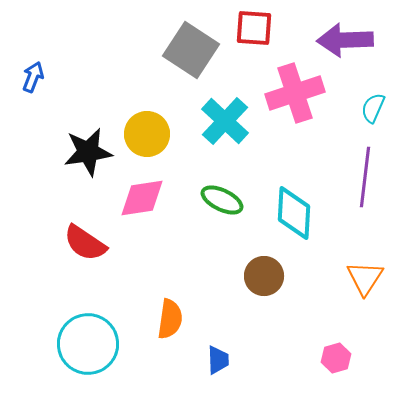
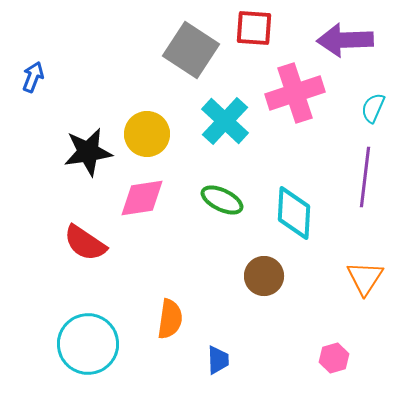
pink hexagon: moved 2 px left
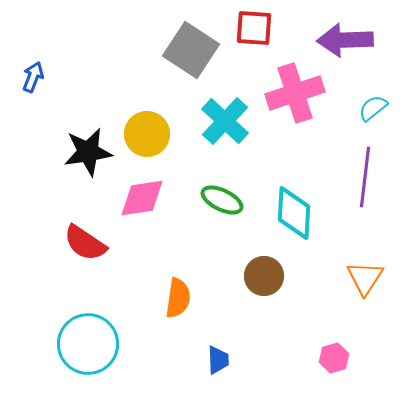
cyan semicircle: rotated 28 degrees clockwise
orange semicircle: moved 8 px right, 21 px up
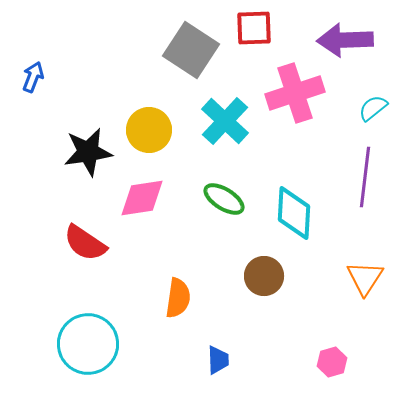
red square: rotated 6 degrees counterclockwise
yellow circle: moved 2 px right, 4 px up
green ellipse: moved 2 px right, 1 px up; rotated 6 degrees clockwise
pink hexagon: moved 2 px left, 4 px down
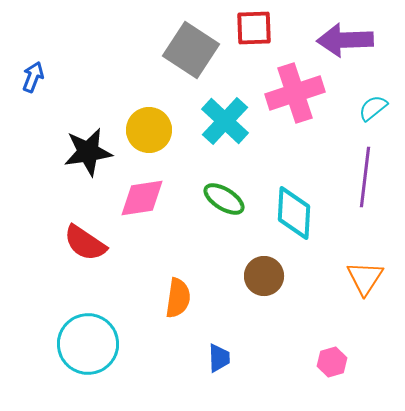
blue trapezoid: moved 1 px right, 2 px up
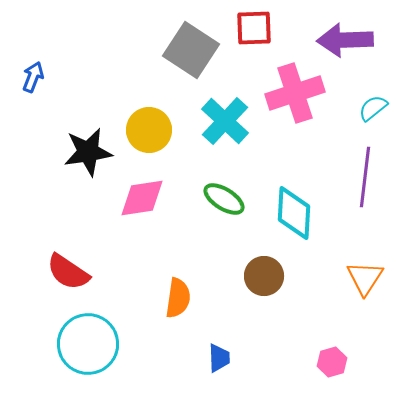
red semicircle: moved 17 px left, 29 px down
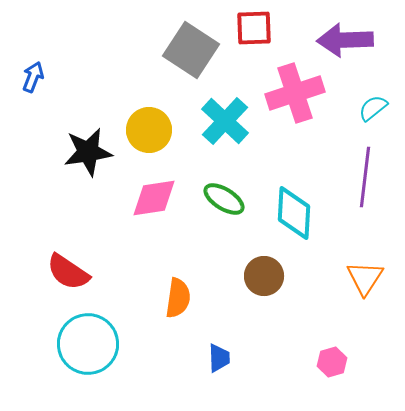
pink diamond: moved 12 px right
